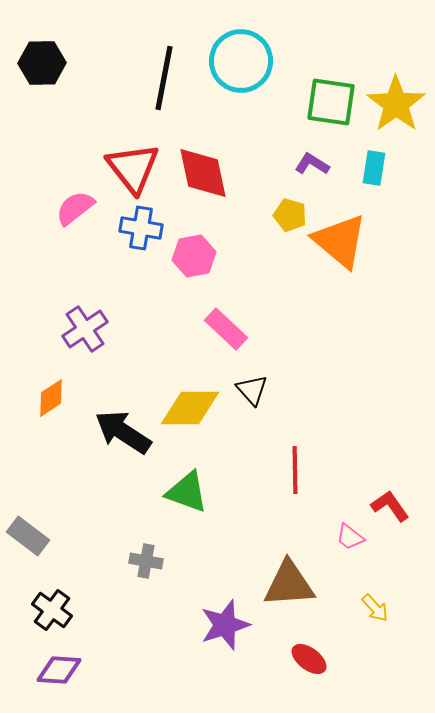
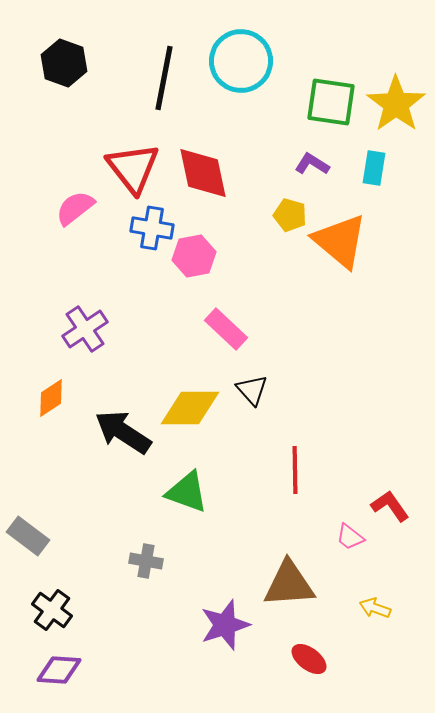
black hexagon: moved 22 px right; rotated 21 degrees clockwise
blue cross: moved 11 px right
yellow arrow: rotated 152 degrees clockwise
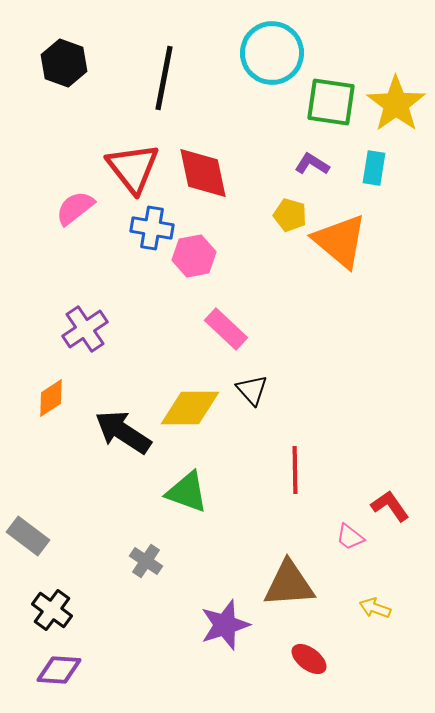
cyan circle: moved 31 px right, 8 px up
gray cross: rotated 24 degrees clockwise
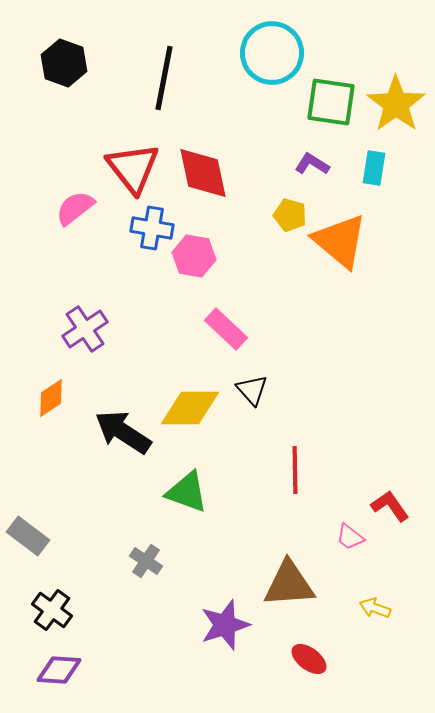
pink hexagon: rotated 21 degrees clockwise
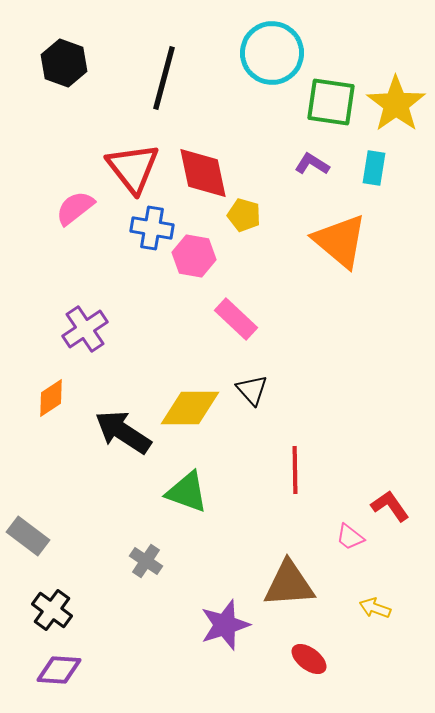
black line: rotated 4 degrees clockwise
yellow pentagon: moved 46 px left
pink rectangle: moved 10 px right, 10 px up
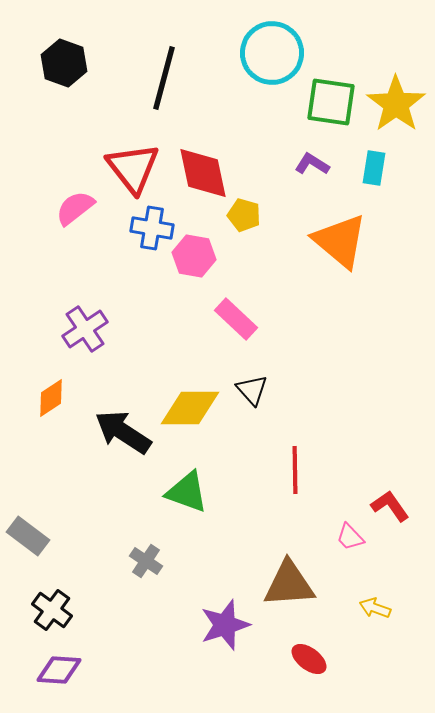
pink trapezoid: rotated 8 degrees clockwise
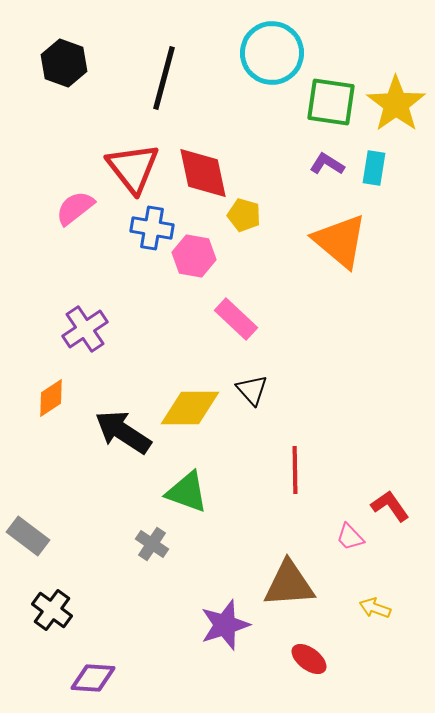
purple L-shape: moved 15 px right
gray cross: moved 6 px right, 17 px up
purple diamond: moved 34 px right, 8 px down
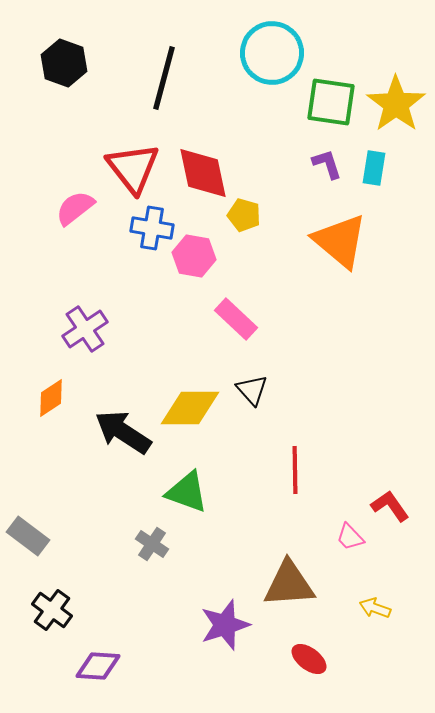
purple L-shape: rotated 40 degrees clockwise
purple diamond: moved 5 px right, 12 px up
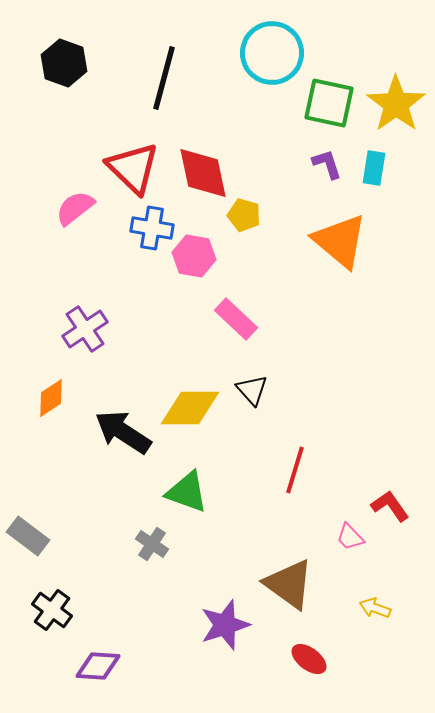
green square: moved 2 px left, 1 px down; rotated 4 degrees clockwise
red triangle: rotated 8 degrees counterclockwise
red line: rotated 18 degrees clockwise
brown triangle: rotated 40 degrees clockwise
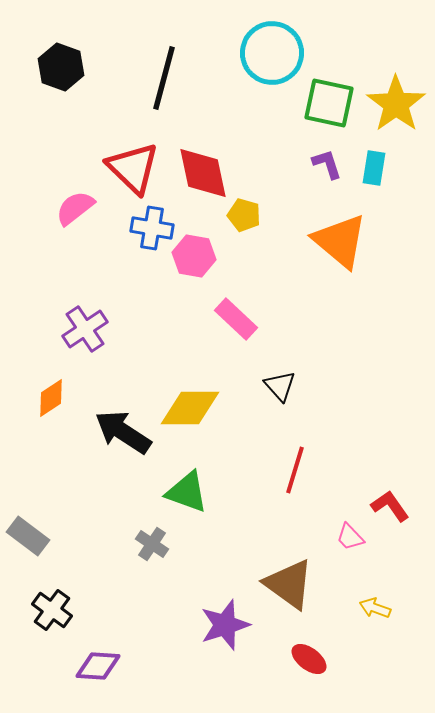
black hexagon: moved 3 px left, 4 px down
black triangle: moved 28 px right, 4 px up
